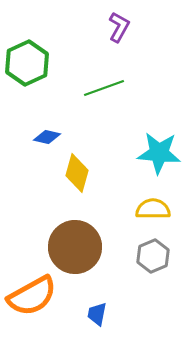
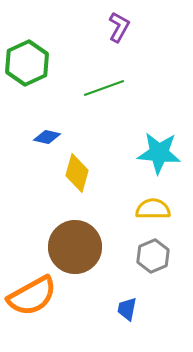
blue trapezoid: moved 30 px right, 5 px up
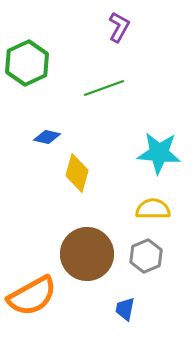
brown circle: moved 12 px right, 7 px down
gray hexagon: moved 7 px left
blue trapezoid: moved 2 px left
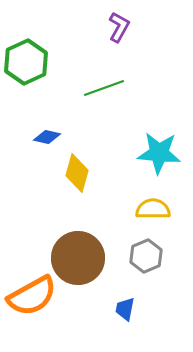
green hexagon: moved 1 px left, 1 px up
brown circle: moved 9 px left, 4 px down
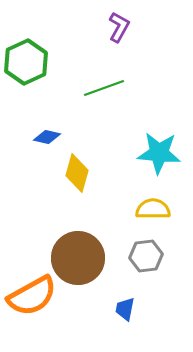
gray hexagon: rotated 16 degrees clockwise
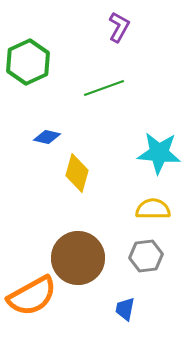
green hexagon: moved 2 px right
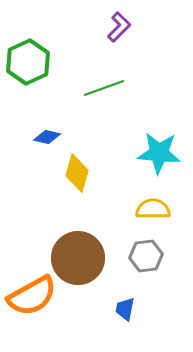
purple L-shape: rotated 16 degrees clockwise
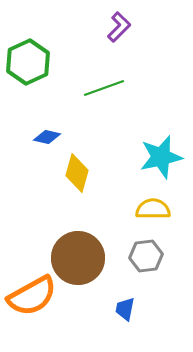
cyan star: moved 2 px right, 4 px down; rotated 18 degrees counterclockwise
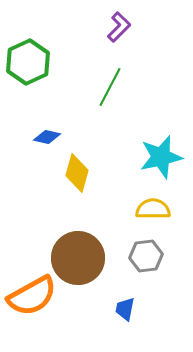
green line: moved 6 px right, 1 px up; rotated 42 degrees counterclockwise
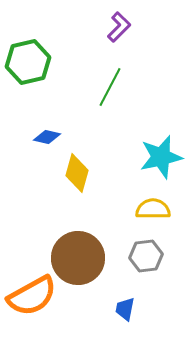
green hexagon: rotated 12 degrees clockwise
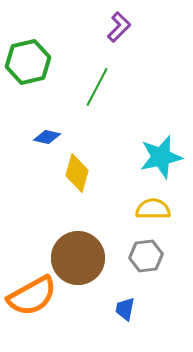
green line: moved 13 px left
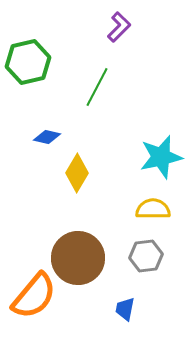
yellow diamond: rotated 15 degrees clockwise
orange semicircle: moved 2 px right; rotated 21 degrees counterclockwise
